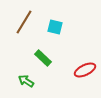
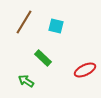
cyan square: moved 1 px right, 1 px up
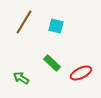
green rectangle: moved 9 px right, 5 px down
red ellipse: moved 4 px left, 3 px down
green arrow: moved 5 px left, 3 px up
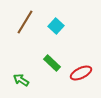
brown line: moved 1 px right
cyan square: rotated 28 degrees clockwise
green arrow: moved 2 px down
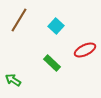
brown line: moved 6 px left, 2 px up
red ellipse: moved 4 px right, 23 px up
green arrow: moved 8 px left
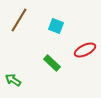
cyan square: rotated 21 degrees counterclockwise
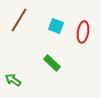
red ellipse: moved 2 px left, 18 px up; rotated 55 degrees counterclockwise
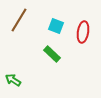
green rectangle: moved 9 px up
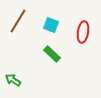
brown line: moved 1 px left, 1 px down
cyan square: moved 5 px left, 1 px up
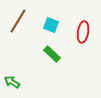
green arrow: moved 1 px left, 2 px down
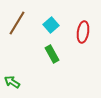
brown line: moved 1 px left, 2 px down
cyan square: rotated 28 degrees clockwise
green rectangle: rotated 18 degrees clockwise
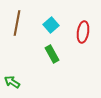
brown line: rotated 20 degrees counterclockwise
